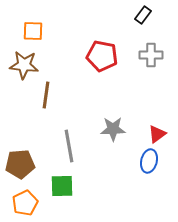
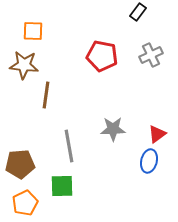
black rectangle: moved 5 px left, 3 px up
gray cross: rotated 25 degrees counterclockwise
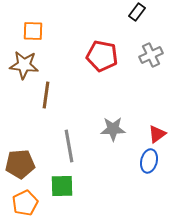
black rectangle: moved 1 px left
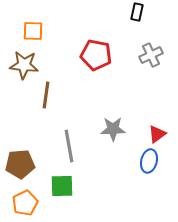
black rectangle: rotated 24 degrees counterclockwise
red pentagon: moved 6 px left, 1 px up
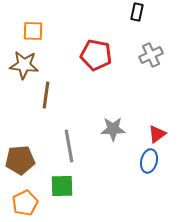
brown pentagon: moved 4 px up
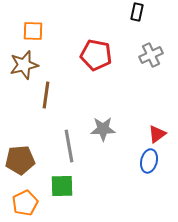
brown star: rotated 20 degrees counterclockwise
gray star: moved 10 px left
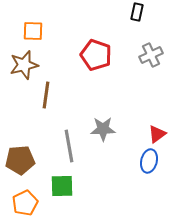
red pentagon: rotated 8 degrees clockwise
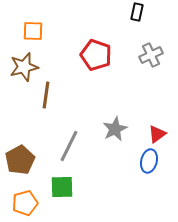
brown star: moved 2 px down
gray star: moved 12 px right; rotated 25 degrees counterclockwise
gray line: rotated 36 degrees clockwise
brown pentagon: rotated 24 degrees counterclockwise
green square: moved 1 px down
orange pentagon: rotated 10 degrees clockwise
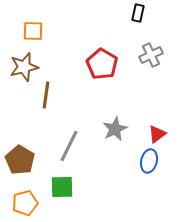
black rectangle: moved 1 px right, 1 px down
red pentagon: moved 6 px right, 9 px down; rotated 12 degrees clockwise
brown pentagon: rotated 12 degrees counterclockwise
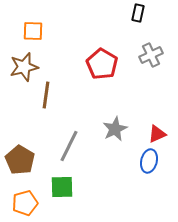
red triangle: rotated 12 degrees clockwise
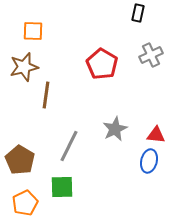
red triangle: moved 1 px left, 1 px down; rotated 30 degrees clockwise
orange pentagon: rotated 10 degrees counterclockwise
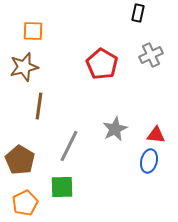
brown line: moved 7 px left, 11 px down
